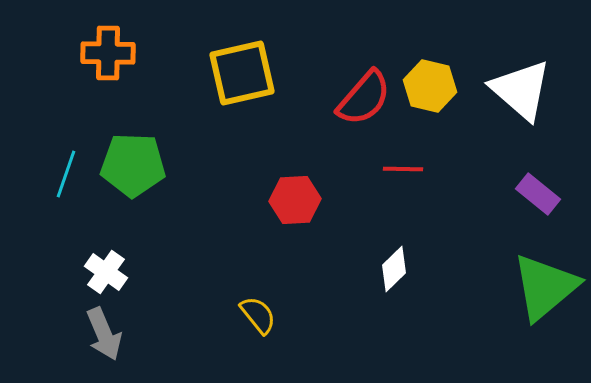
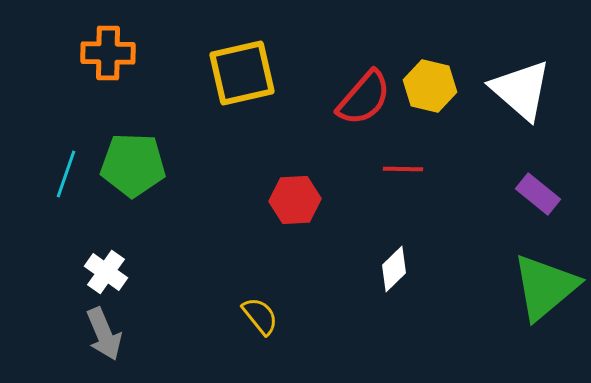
yellow semicircle: moved 2 px right, 1 px down
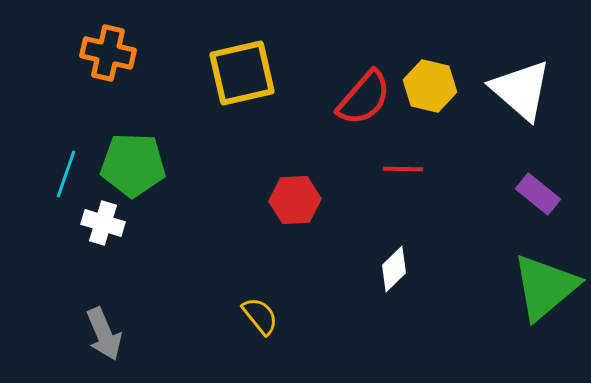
orange cross: rotated 12 degrees clockwise
white cross: moved 3 px left, 49 px up; rotated 18 degrees counterclockwise
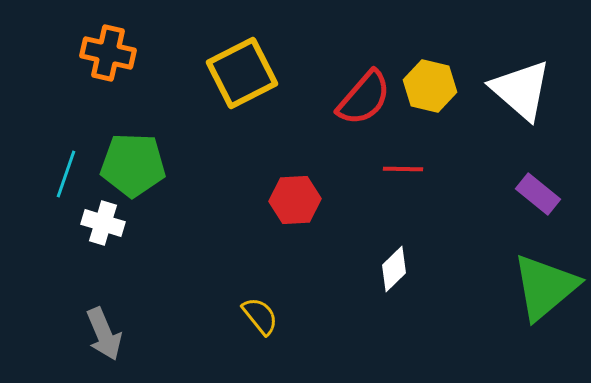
yellow square: rotated 14 degrees counterclockwise
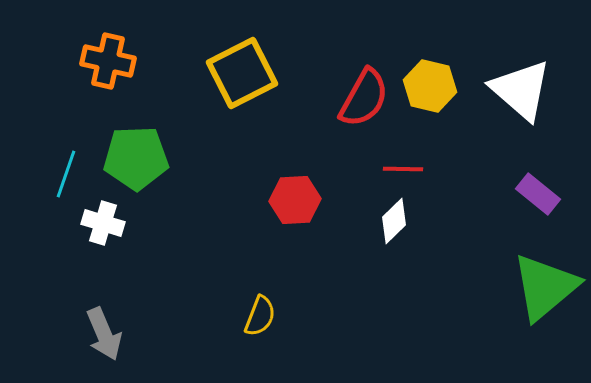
orange cross: moved 8 px down
red semicircle: rotated 12 degrees counterclockwise
green pentagon: moved 3 px right, 7 px up; rotated 4 degrees counterclockwise
white diamond: moved 48 px up
yellow semicircle: rotated 60 degrees clockwise
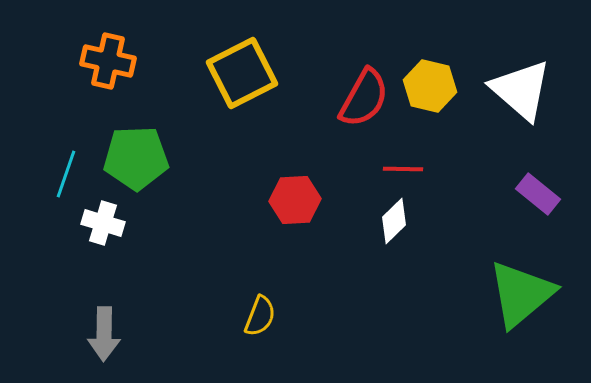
green triangle: moved 24 px left, 7 px down
gray arrow: rotated 24 degrees clockwise
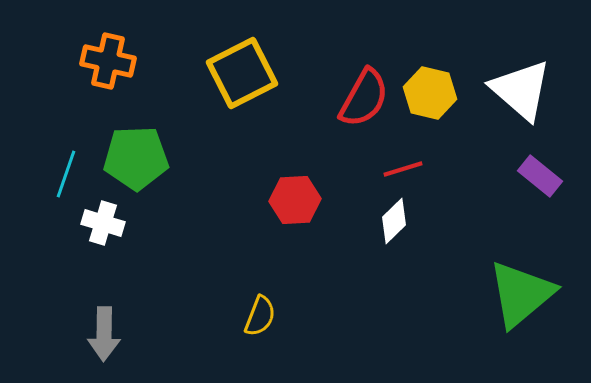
yellow hexagon: moved 7 px down
red line: rotated 18 degrees counterclockwise
purple rectangle: moved 2 px right, 18 px up
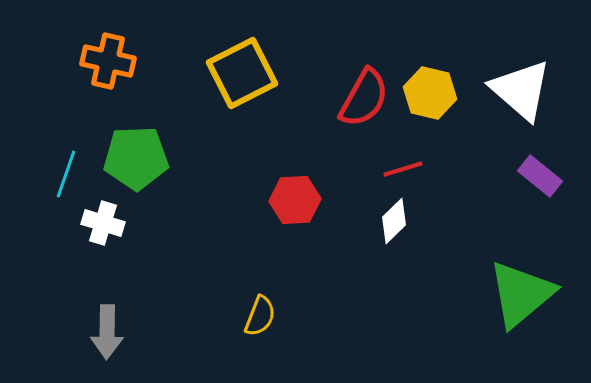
gray arrow: moved 3 px right, 2 px up
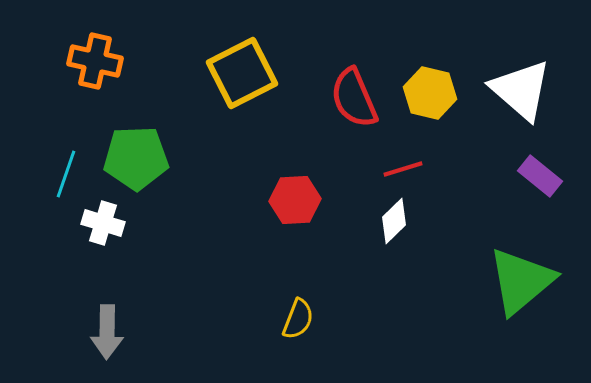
orange cross: moved 13 px left
red semicircle: moved 10 px left; rotated 128 degrees clockwise
green triangle: moved 13 px up
yellow semicircle: moved 38 px right, 3 px down
